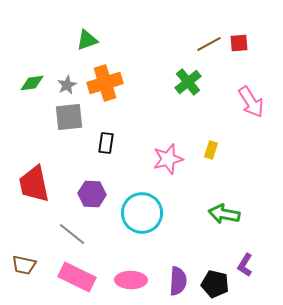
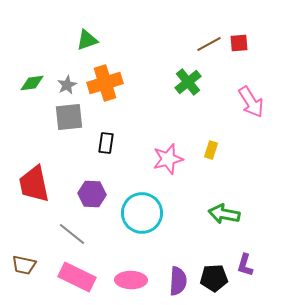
purple L-shape: rotated 15 degrees counterclockwise
black pentagon: moved 1 px left, 6 px up; rotated 16 degrees counterclockwise
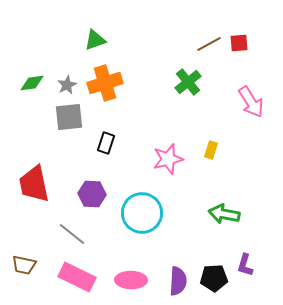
green triangle: moved 8 px right
black rectangle: rotated 10 degrees clockwise
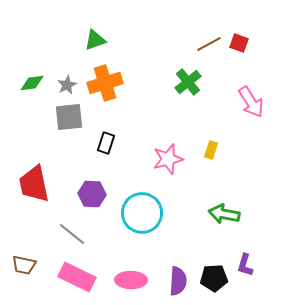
red square: rotated 24 degrees clockwise
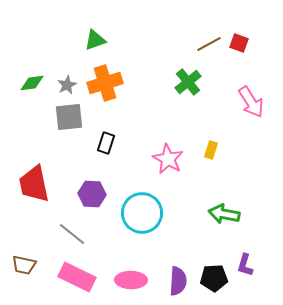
pink star: rotated 28 degrees counterclockwise
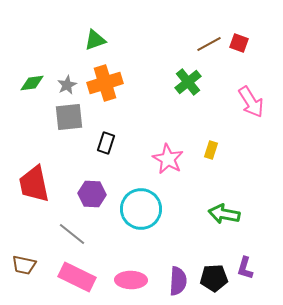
cyan circle: moved 1 px left, 4 px up
purple L-shape: moved 3 px down
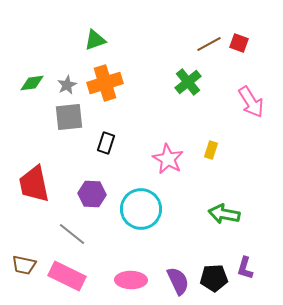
pink rectangle: moved 10 px left, 1 px up
purple semicircle: rotated 28 degrees counterclockwise
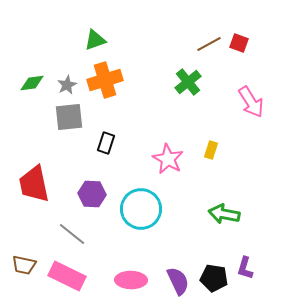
orange cross: moved 3 px up
black pentagon: rotated 12 degrees clockwise
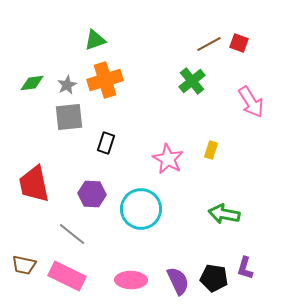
green cross: moved 4 px right, 1 px up
